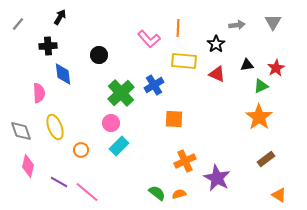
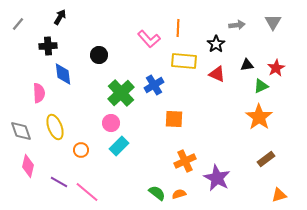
orange triangle: rotated 49 degrees counterclockwise
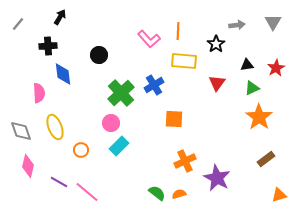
orange line: moved 3 px down
red triangle: moved 9 px down; rotated 42 degrees clockwise
green triangle: moved 9 px left, 2 px down
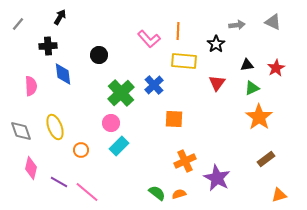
gray triangle: rotated 36 degrees counterclockwise
blue cross: rotated 12 degrees counterclockwise
pink semicircle: moved 8 px left, 7 px up
pink diamond: moved 3 px right, 2 px down
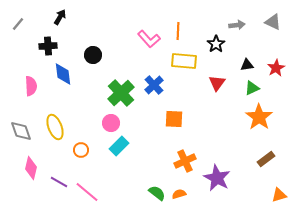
black circle: moved 6 px left
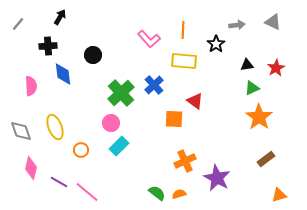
orange line: moved 5 px right, 1 px up
red triangle: moved 22 px left, 18 px down; rotated 30 degrees counterclockwise
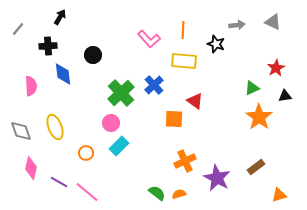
gray line: moved 5 px down
black star: rotated 18 degrees counterclockwise
black triangle: moved 38 px right, 31 px down
orange circle: moved 5 px right, 3 px down
brown rectangle: moved 10 px left, 8 px down
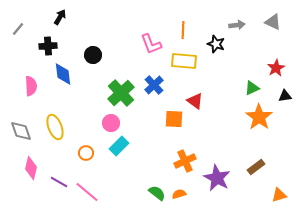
pink L-shape: moved 2 px right, 5 px down; rotated 20 degrees clockwise
